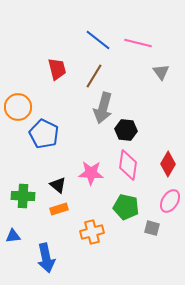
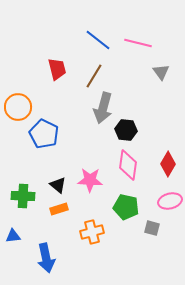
pink star: moved 1 px left, 7 px down
pink ellipse: rotated 45 degrees clockwise
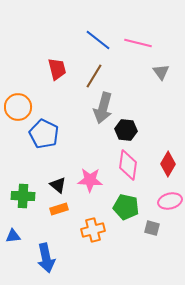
orange cross: moved 1 px right, 2 px up
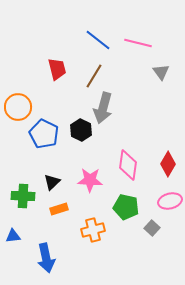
black hexagon: moved 45 px left; rotated 20 degrees clockwise
black triangle: moved 6 px left, 3 px up; rotated 36 degrees clockwise
gray square: rotated 28 degrees clockwise
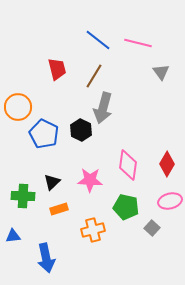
red diamond: moved 1 px left
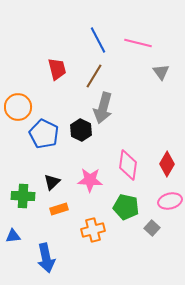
blue line: rotated 24 degrees clockwise
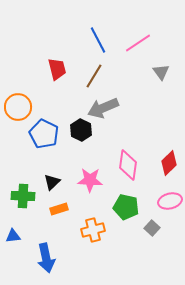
pink line: rotated 48 degrees counterclockwise
gray arrow: rotated 52 degrees clockwise
red diamond: moved 2 px right, 1 px up; rotated 15 degrees clockwise
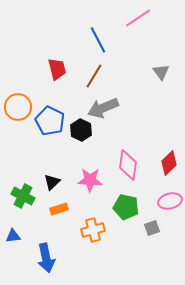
pink line: moved 25 px up
blue pentagon: moved 6 px right, 13 px up
green cross: rotated 25 degrees clockwise
gray square: rotated 28 degrees clockwise
